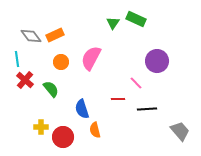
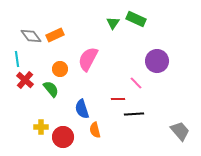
pink semicircle: moved 3 px left, 1 px down
orange circle: moved 1 px left, 7 px down
black line: moved 13 px left, 5 px down
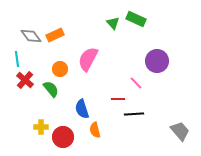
green triangle: rotated 16 degrees counterclockwise
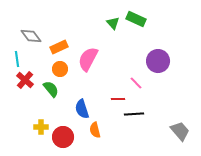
orange rectangle: moved 4 px right, 12 px down
purple circle: moved 1 px right
